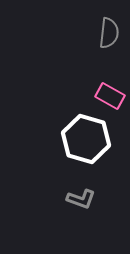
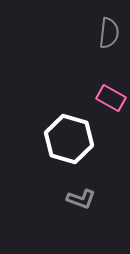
pink rectangle: moved 1 px right, 2 px down
white hexagon: moved 17 px left
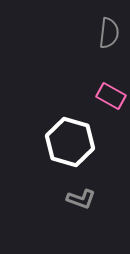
pink rectangle: moved 2 px up
white hexagon: moved 1 px right, 3 px down
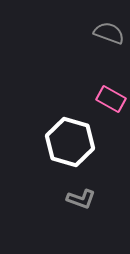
gray semicircle: rotated 76 degrees counterclockwise
pink rectangle: moved 3 px down
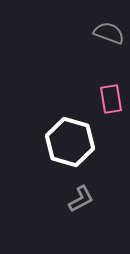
pink rectangle: rotated 52 degrees clockwise
gray L-shape: rotated 48 degrees counterclockwise
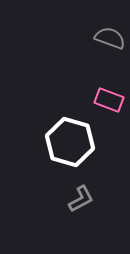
gray semicircle: moved 1 px right, 5 px down
pink rectangle: moved 2 px left, 1 px down; rotated 60 degrees counterclockwise
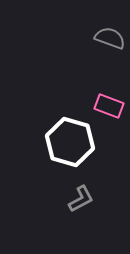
pink rectangle: moved 6 px down
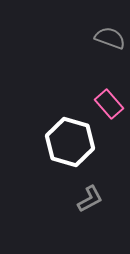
pink rectangle: moved 2 px up; rotated 28 degrees clockwise
gray L-shape: moved 9 px right
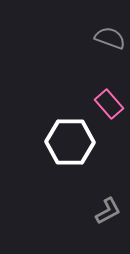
white hexagon: rotated 15 degrees counterclockwise
gray L-shape: moved 18 px right, 12 px down
